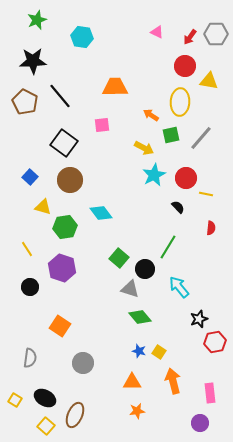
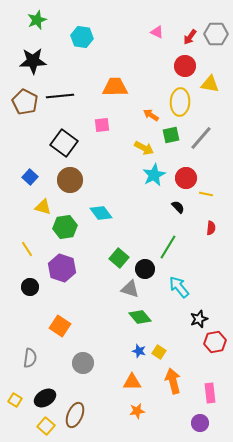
yellow triangle at (209, 81): moved 1 px right, 3 px down
black line at (60, 96): rotated 56 degrees counterclockwise
black ellipse at (45, 398): rotated 60 degrees counterclockwise
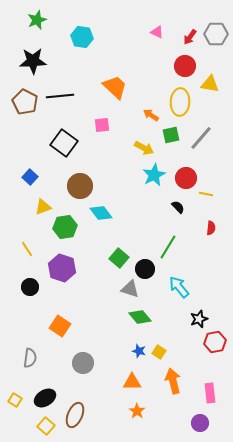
orange trapezoid at (115, 87): rotated 44 degrees clockwise
brown circle at (70, 180): moved 10 px right, 6 px down
yellow triangle at (43, 207): rotated 36 degrees counterclockwise
orange star at (137, 411): rotated 28 degrees counterclockwise
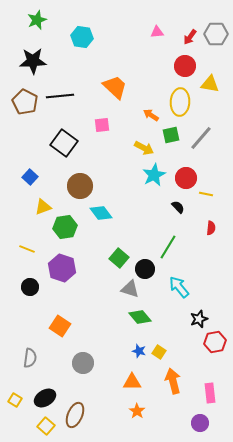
pink triangle at (157, 32): rotated 32 degrees counterclockwise
yellow line at (27, 249): rotated 35 degrees counterclockwise
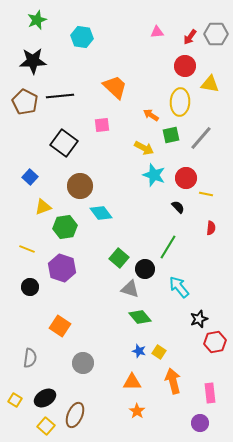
cyan star at (154, 175): rotated 25 degrees counterclockwise
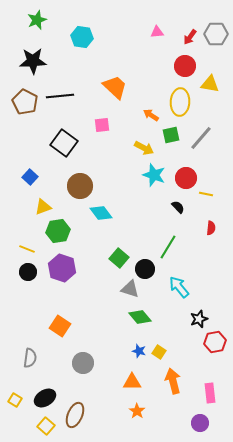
green hexagon at (65, 227): moved 7 px left, 4 px down
black circle at (30, 287): moved 2 px left, 15 px up
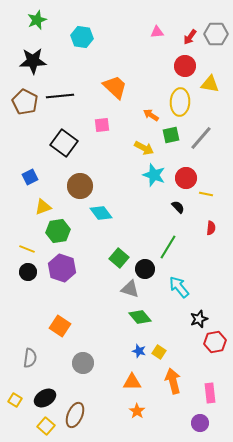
blue square at (30, 177): rotated 21 degrees clockwise
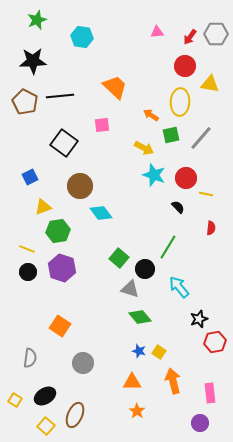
black ellipse at (45, 398): moved 2 px up
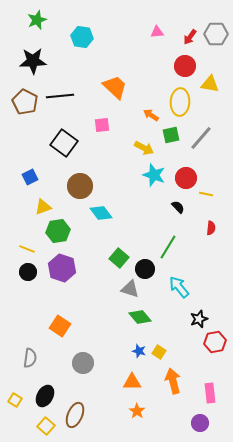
black ellipse at (45, 396): rotated 30 degrees counterclockwise
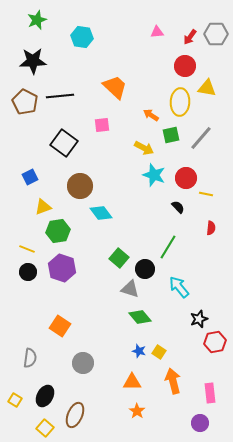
yellow triangle at (210, 84): moved 3 px left, 4 px down
yellow square at (46, 426): moved 1 px left, 2 px down
